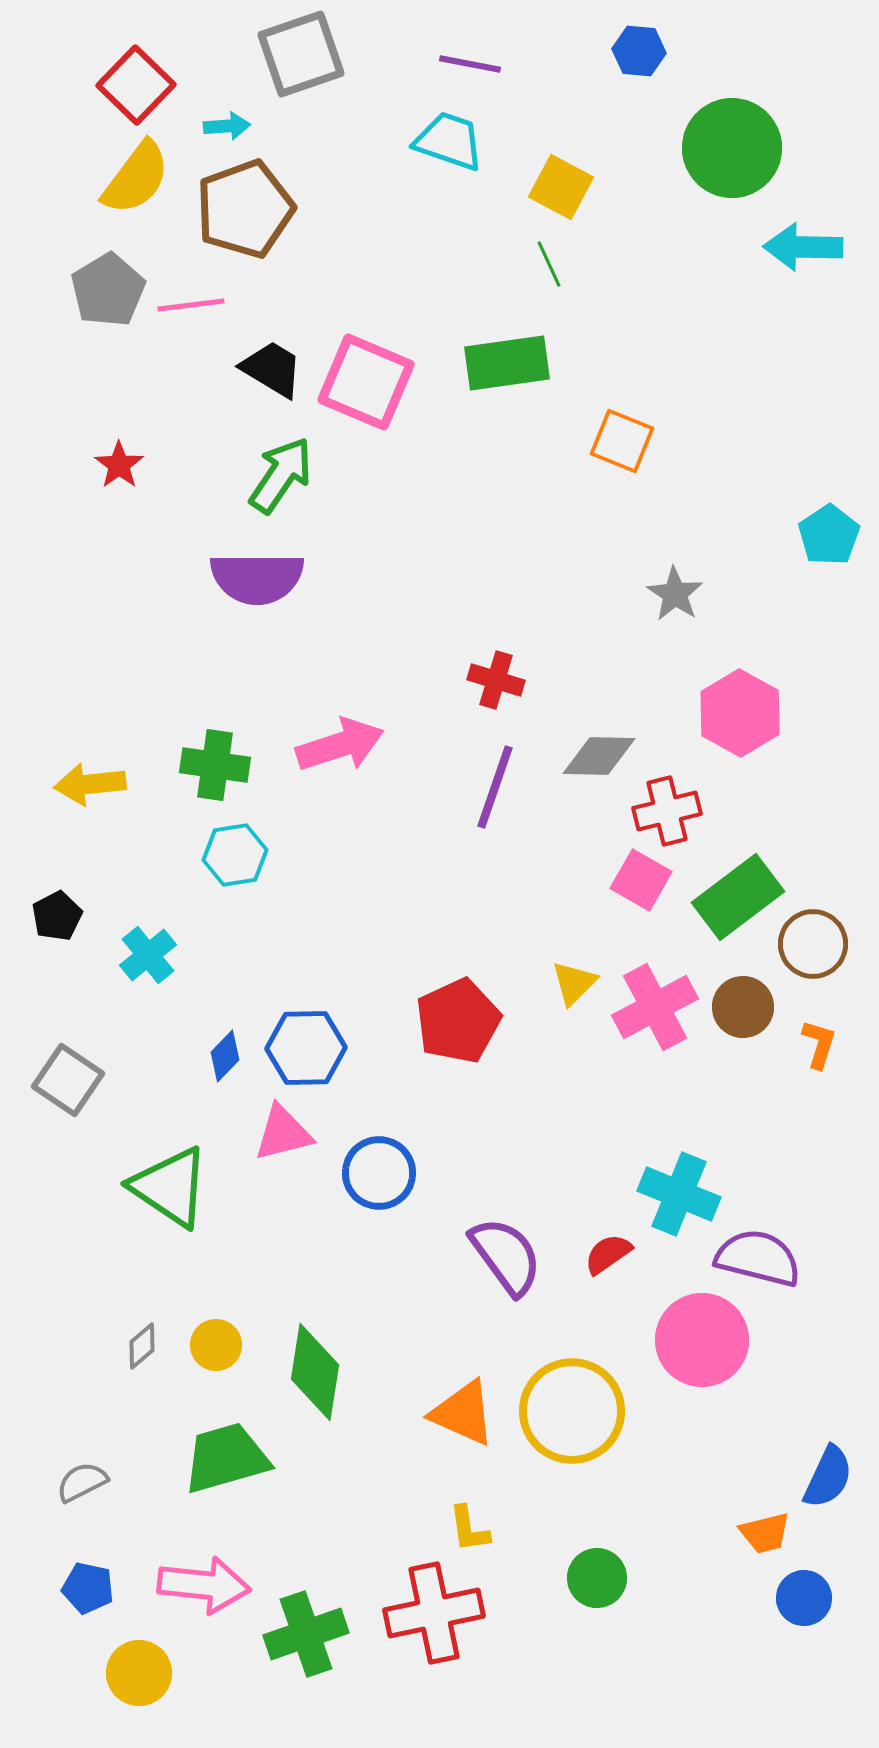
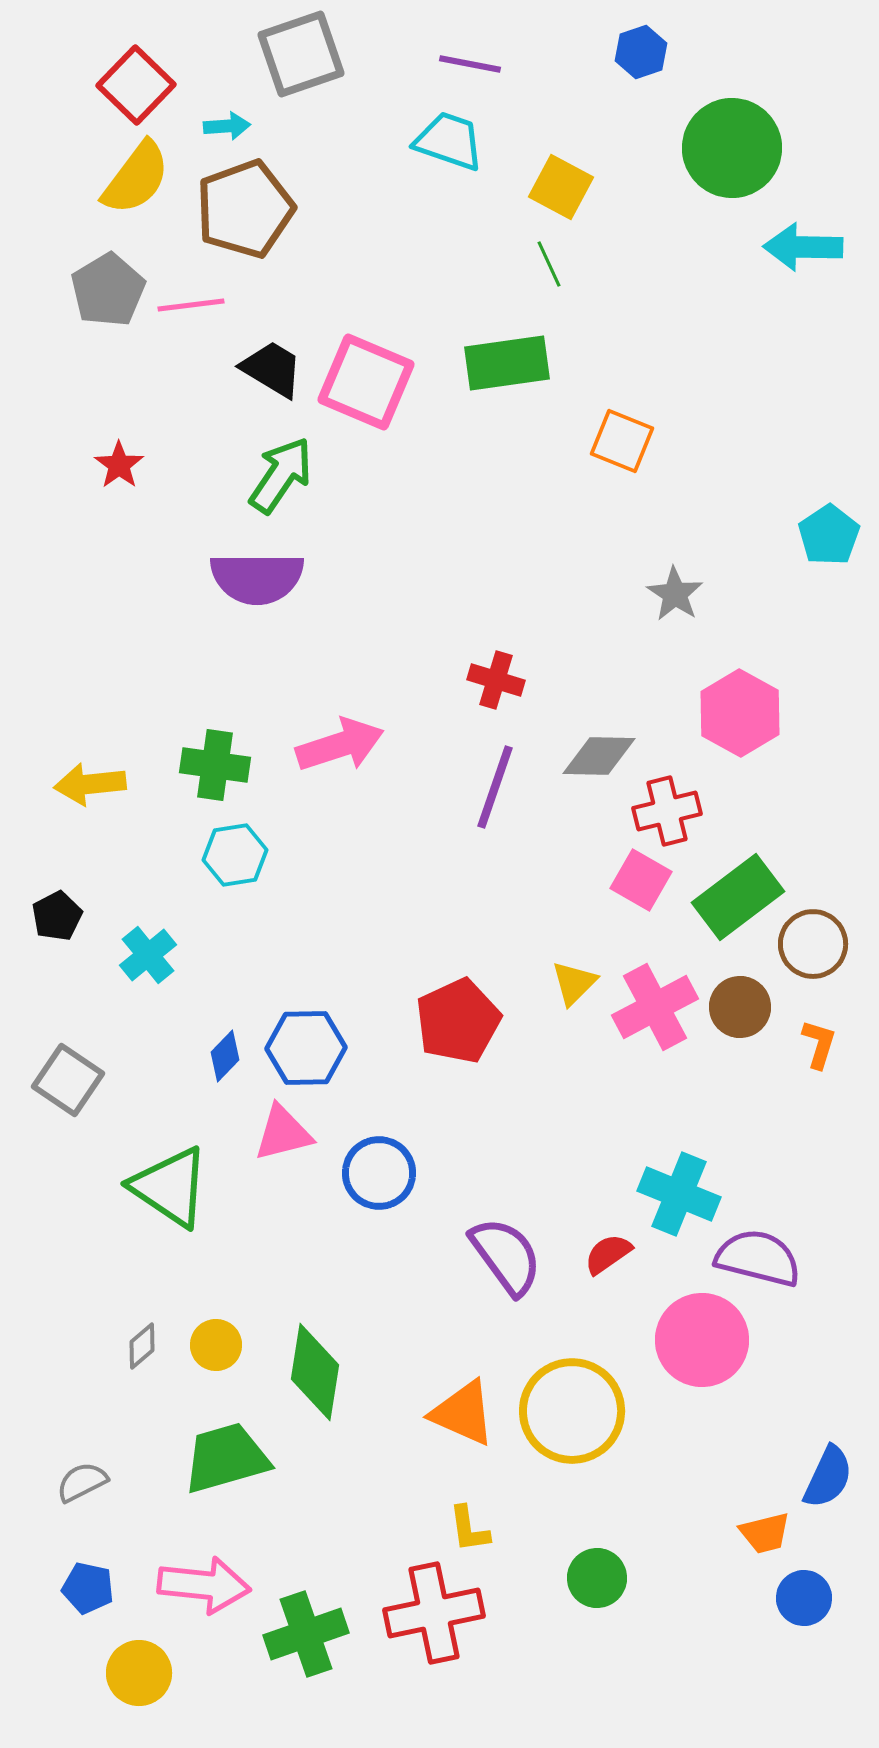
blue hexagon at (639, 51): moved 2 px right, 1 px down; rotated 24 degrees counterclockwise
brown circle at (743, 1007): moved 3 px left
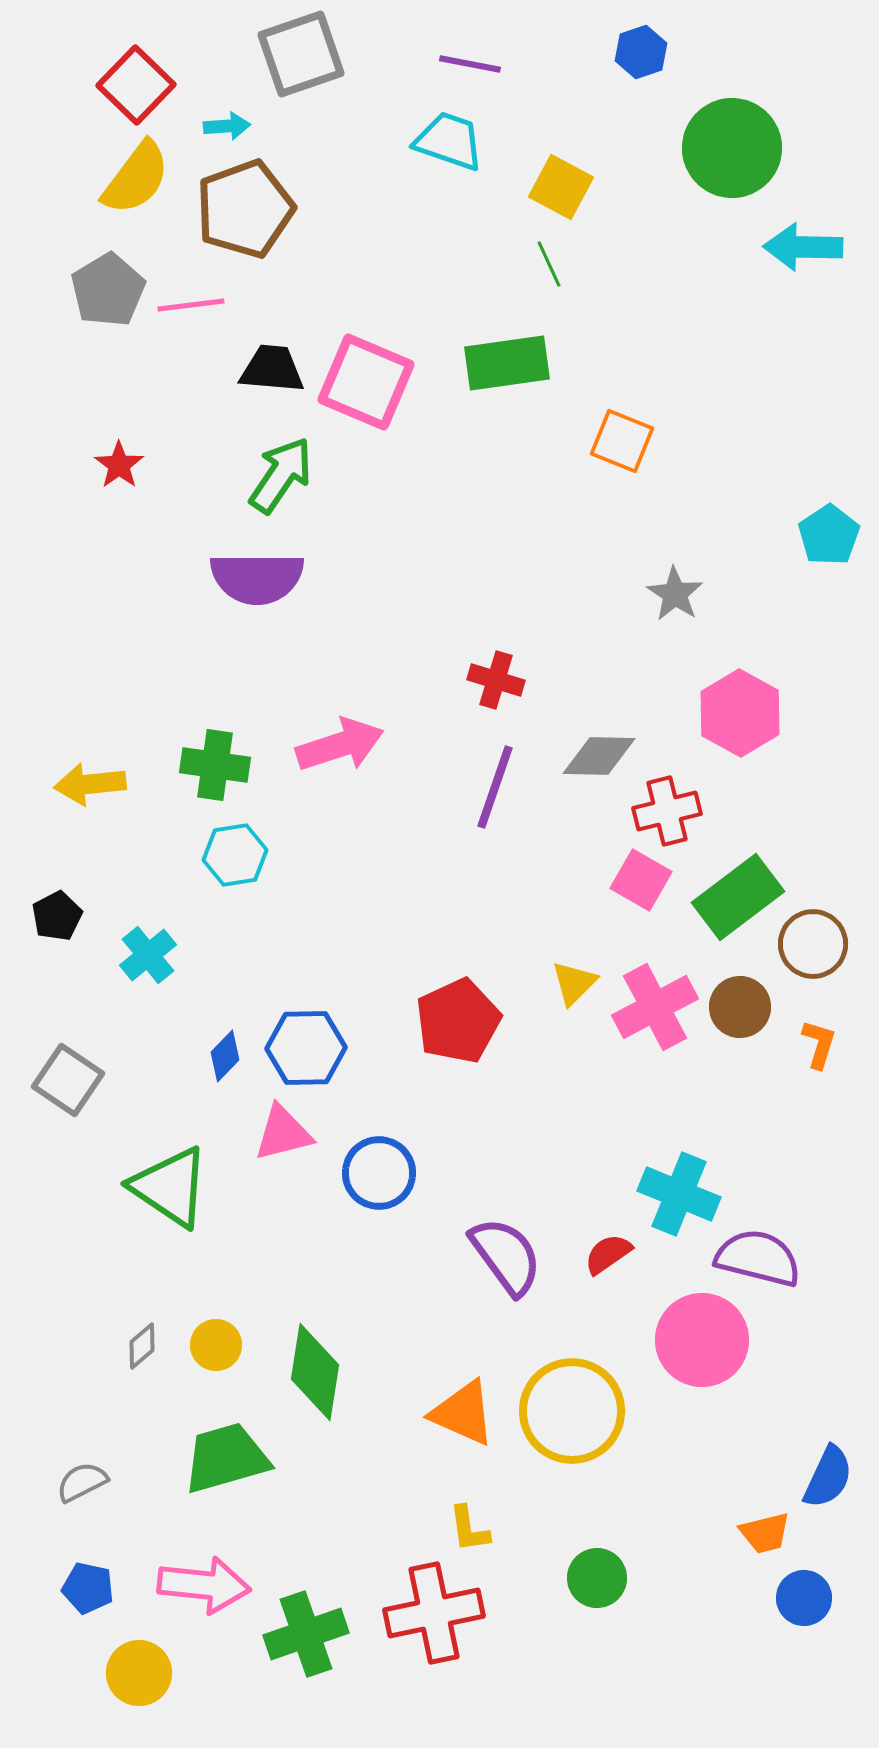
black trapezoid at (272, 369): rotated 26 degrees counterclockwise
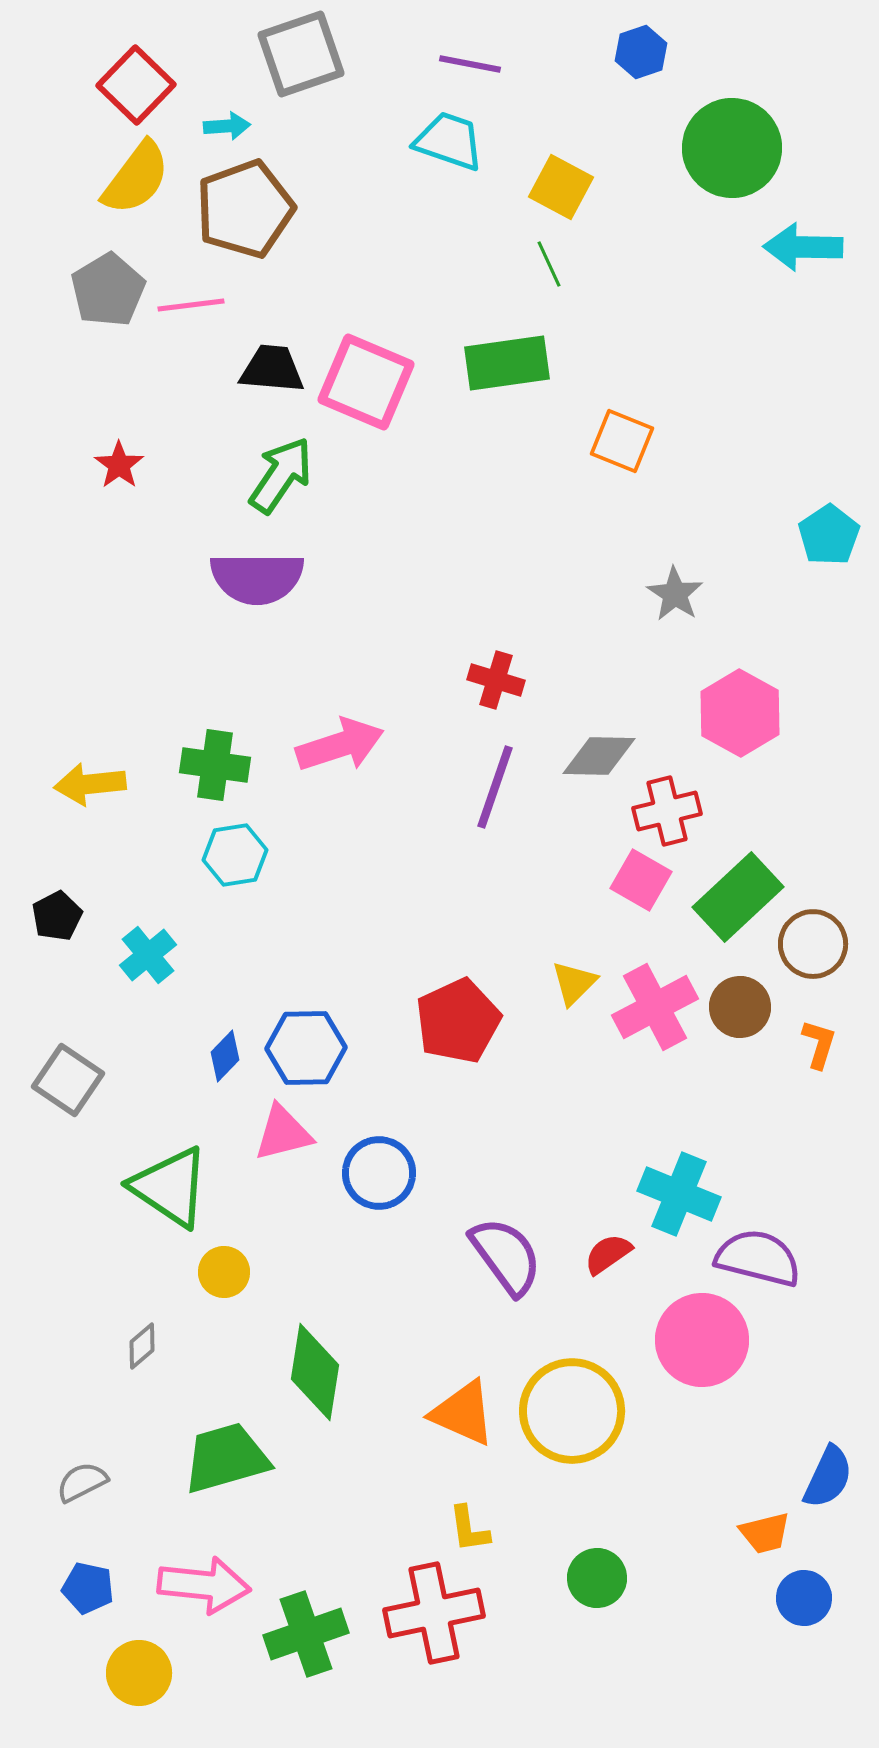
green rectangle at (738, 897): rotated 6 degrees counterclockwise
yellow circle at (216, 1345): moved 8 px right, 73 px up
